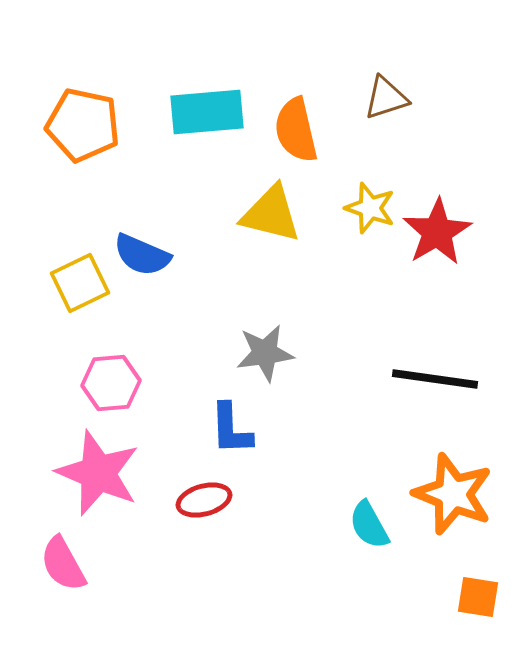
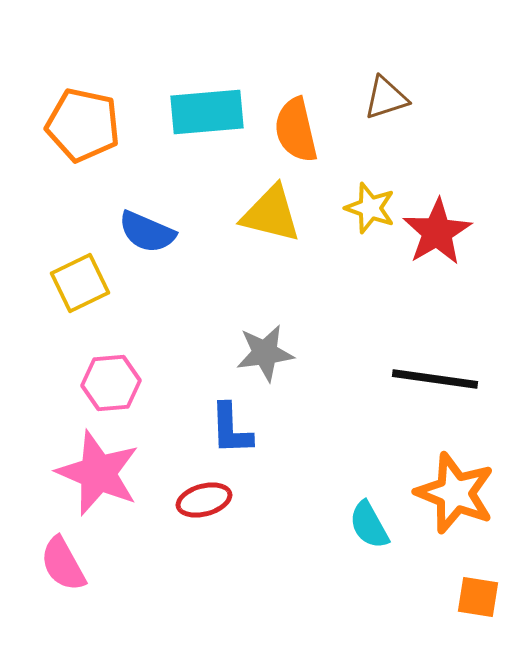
blue semicircle: moved 5 px right, 23 px up
orange star: moved 2 px right, 1 px up
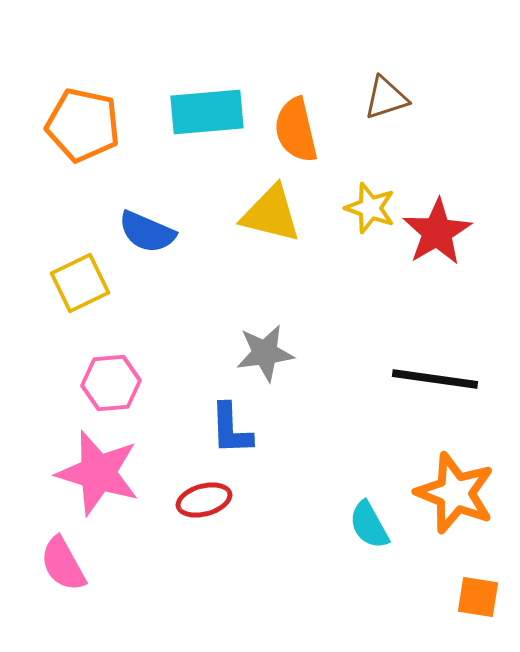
pink star: rotated 6 degrees counterclockwise
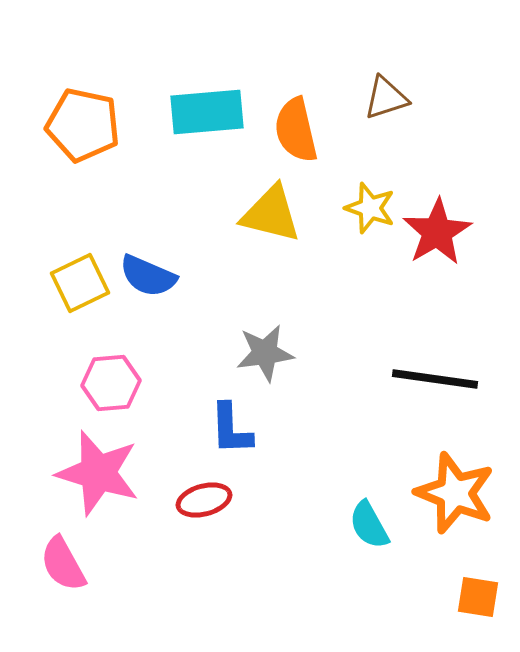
blue semicircle: moved 1 px right, 44 px down
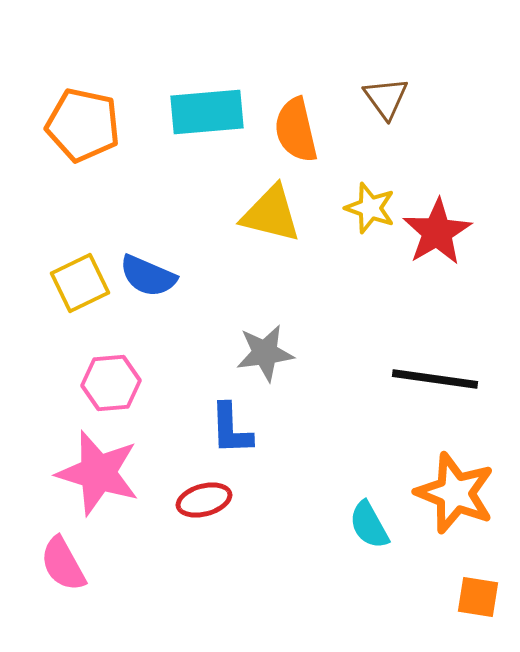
brown triangle: rotated 48 degrees counterclockwise
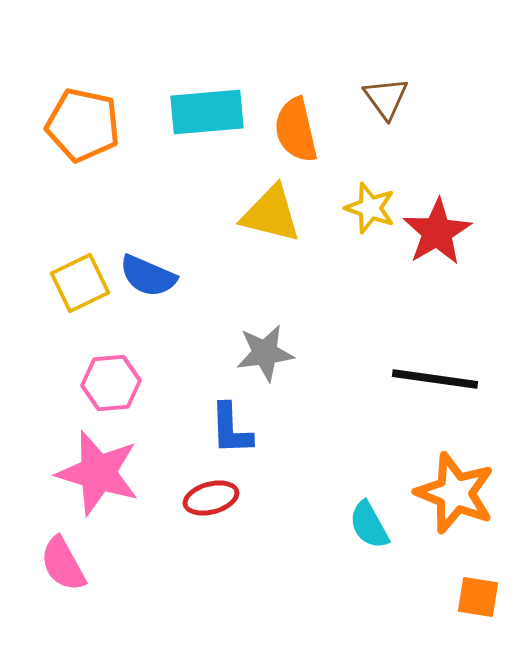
red ellipse: moved 7 px right, 2 px up
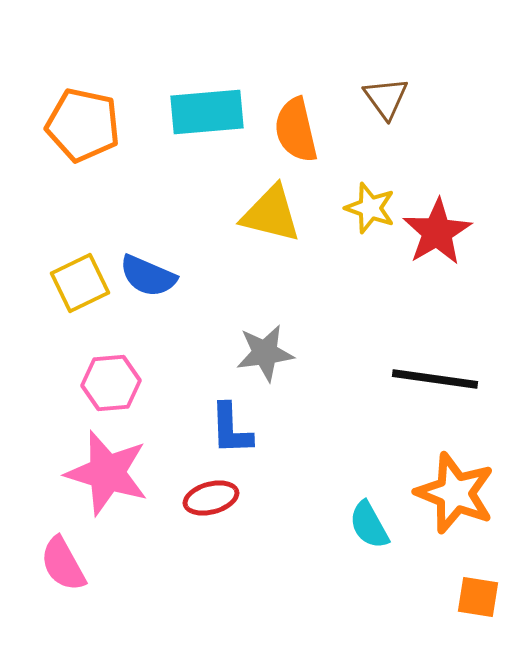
pink star: moved 9 px right
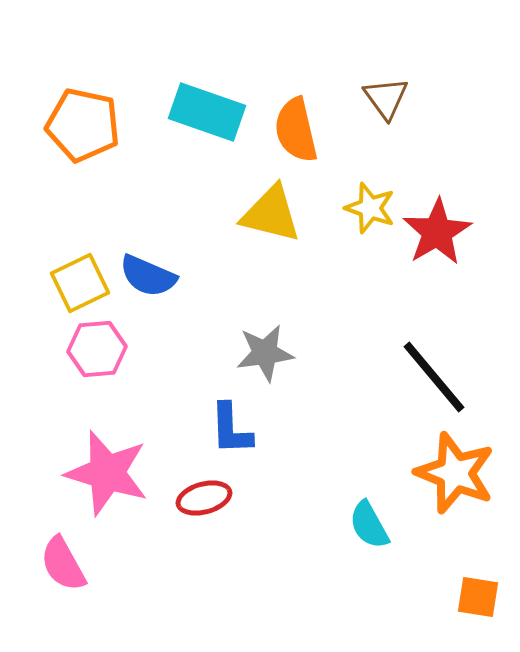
cyan rectangle: rotated 24 degrees clockwise
black line: moved 1 px left, 2 px up; rotated 42 degrees clockwise
pink hexagon: moved 14 px left, 34 px up
orange star: moved 20 px up
red ellipse: moved 7 px left
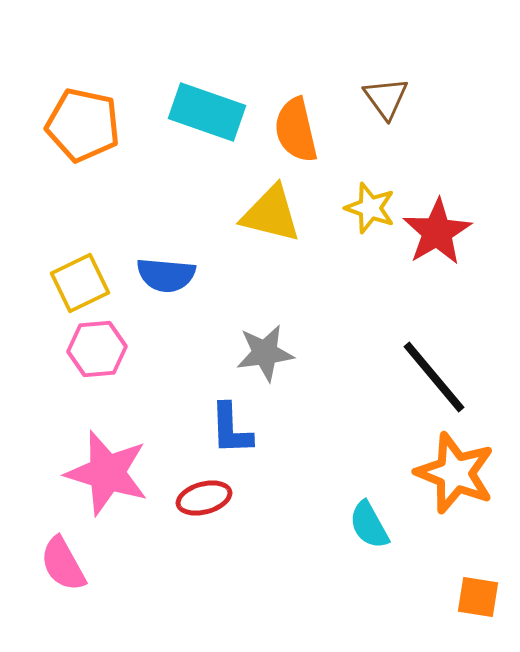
blue semicircle: moved 18 px right, 1 px up; rotated 18 degrees counterclockwise
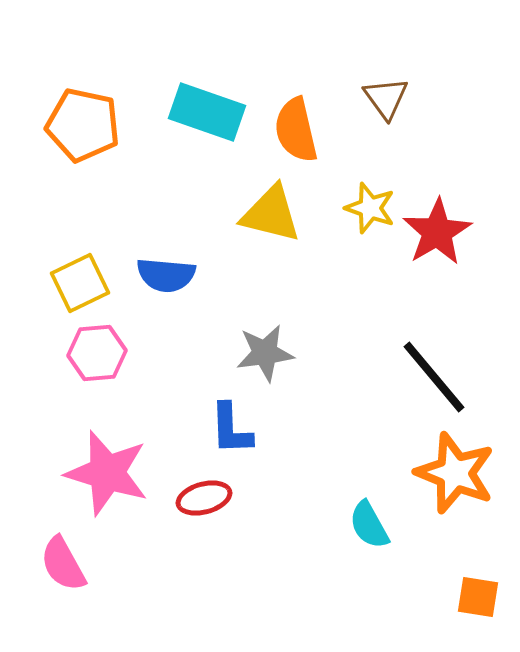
pink hexagon: moved 4 px down
